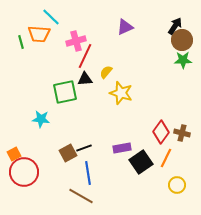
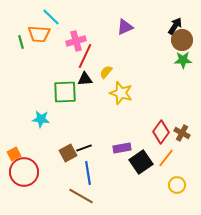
green square: rotated 10 degrees clockwise
brown cross: rotated 14 degrees clockwise
orange line: rotated 12 degrees clockwise
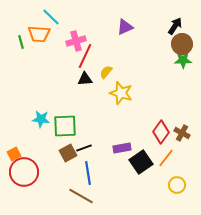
brown circle: moved 4 px down
green square: moved 34 px down
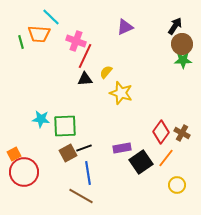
pink cross: rotated 36 degrees clockwise
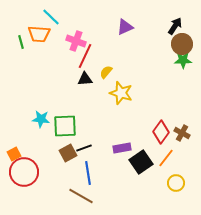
yellow circle: moved 1 px left, 2 px up
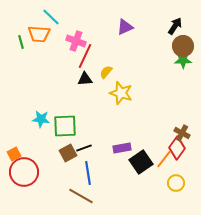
brown circle: moved 1 px right, 2 px down
red diamond: moved 16 px right, 16 px down
orange line: moved 2 px left, 1 px down
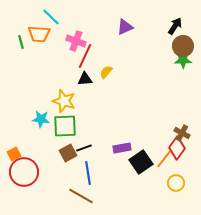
yellow star: moved 57 px left, 8 px down
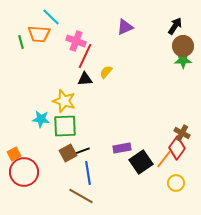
black line: moved 2 px left, 3 px down
